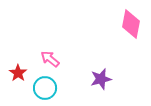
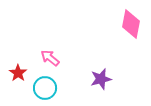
pink arrow: moved 1 px up
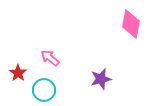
cyan circle: moved 1 px left, 2 px down
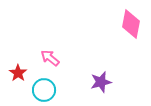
purple star: moved 3 px down
